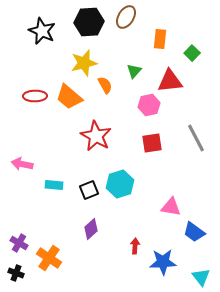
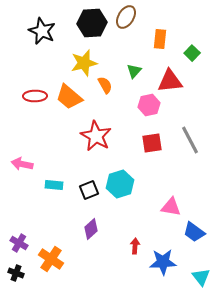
black hexagon: moved 3 px right, 1 px down
gray line: moved 6 px left, 2 px down
orange cross: moved 2 px right, 1 px down
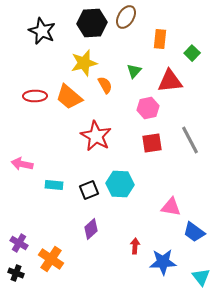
pink hexagon: moved 1 px left, 3 px down
cyan hexagon: rotated 20 degrees clockwise
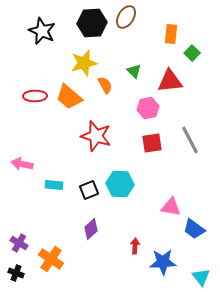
orange rectangle: moved 11 px right, 5 px up
green triangle: rotated 28 degrees counterclockwise
red star: rotated 12 degrees counterclockwise
blue trapezoid: moved 3 px up
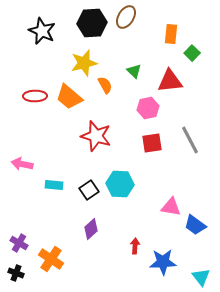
black square: rotated 12 degrees counterclockwise
blue trapezoid: moved 1 px right, 4 px up
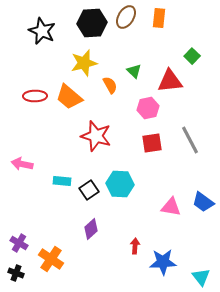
orange rectangle: moved 12 px left, 16 px up
green square: moved 3 px down
orange semicircle: moved 5 px right
cyan rectangle: moved 8 px right, 4 px up
blue trapezoid: moved 8 px right, 23 px up
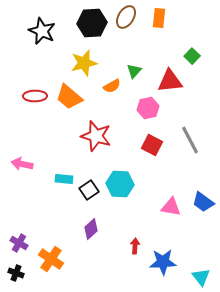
green triangle: rotated 28 degrees clockwise
orange semicircle: moved 2 px right, 1 px down; rotated 90 degrees clockwise
red square: moved 2 px down; rotated 35 degrees clockwise
cyan rectangle: moved 2 px right, 2 px up
